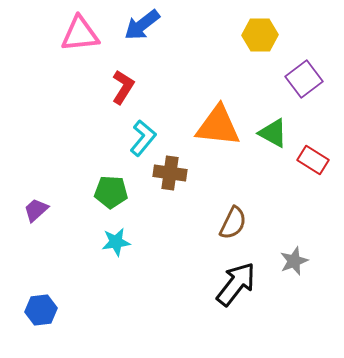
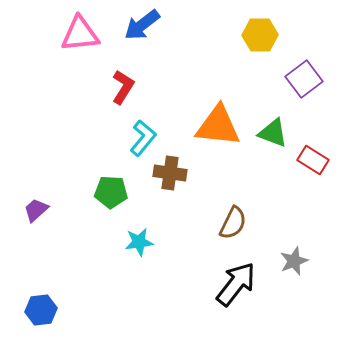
green triangle: rotated 8 degrees counterclockwise
cyan star: moved 23 px right
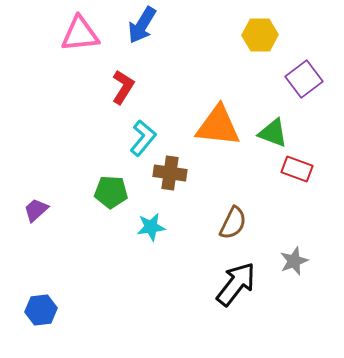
blue arrow: rotated 21 degrees counterclockwise
red rectangle: moved 16 px left, 9 px down; rotated 12 degrees counterclockwise
cyan star: moved 12 px right, 15 px up
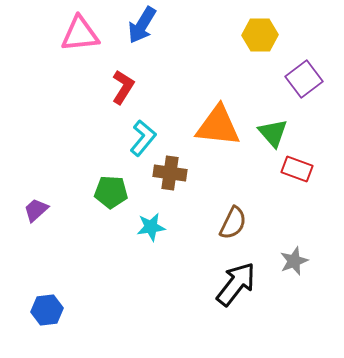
green triangle: rotated 28 degrees clockwise
blue hexagon: moved 6 px right
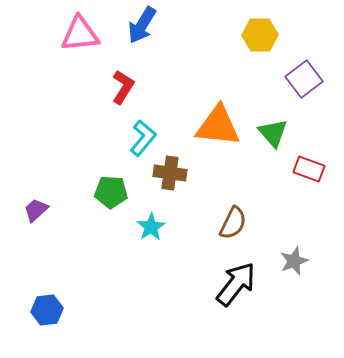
red rectangle: moved 12 px right
cyan star: rotated 24 degrees counterclockwise
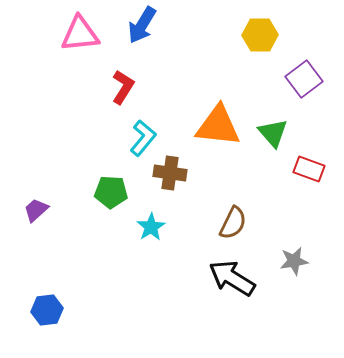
gray star: rotated 12 degrees clockwise
black arrow: moved 4 px left, 6 px up; rotated 96 degrees counterclockwise
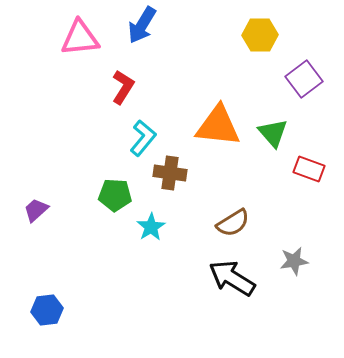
pink triangle: moved 4 px down
green pentagon: moved 4 px right, 3 px down
brown semicircle: rotated 32 degrees clockwise
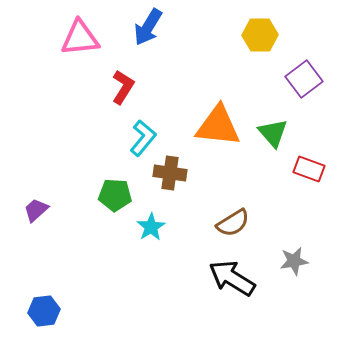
blue arrow: moved 6 px right, 2 px down
blue hexagon: moved 3 px left, 1 px down
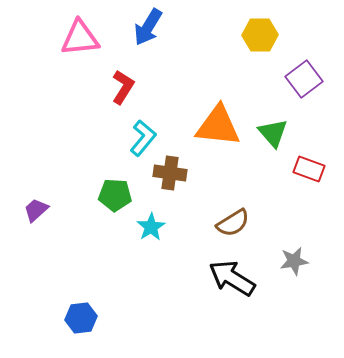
blue hexagon: moved 37 px right, 7 px down
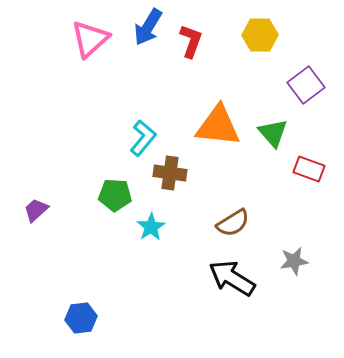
pink triangle: moved 10 px right, 1 px down; rotated 36 degrees counterclockwise
purple square: moved 2 px right, 6 px down
red L-shape: moved 68 px right, 46 px up; rotated 12 degrees counterclockwise
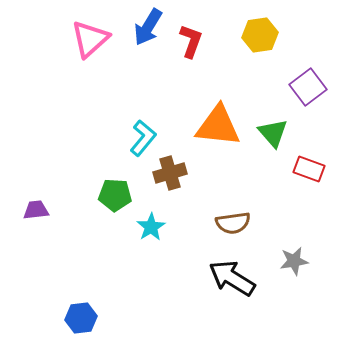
yellow hexagon: rotated 8 degrees counterclockwise
purple square: moved 2 px right, 2 px down
brown cross: rotated 24 degrees counterclockwise
purple trapezoid: rotated 36 degrees clockwise
brown semicircle: rotated 24 degrees clockwise
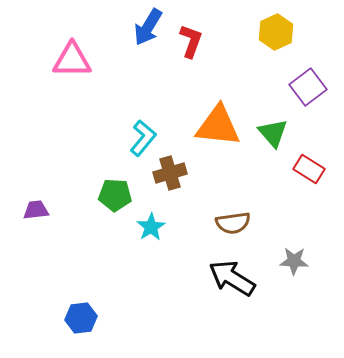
yellow hexagon: moved 16 px right, 3 px up; rotated 16 degrees counterclockwise
pink triangle: moved 18 px left, 21 px down; rotated 42 degrees clockwise
red rectangle: rotated 12 degrees clockwise
gray star: rotated 12 degrees clockwise
